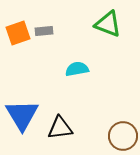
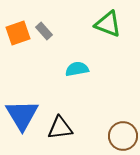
gray rectangle: rotated 54 degrees clockwise
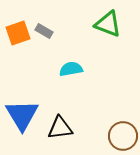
gray rectangle: rotated 18 degrees counterclockwise
cyan semicircle: moved 6 px left
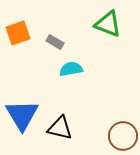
gray rectangle: moved 11 px right, 11 px down
black triangle: rotated 20 degrees clockwise
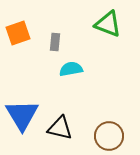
gray rectangle: rotated 66 degrees clockwise
brown circle: moved 14 px left
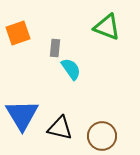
green triangle: moved 1 px left, 3 px down
gray rectangle: moved 6 px down
cyan semicircle: rotated 65 degrees clockwise
brown circle: moved 7 px left
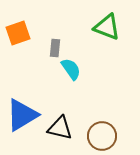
blue triangle: rotated 30 degrees clockwise
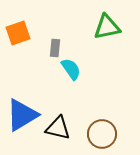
green triangle: rotated 32 degrees counterclockwise
black triangle: moved 2 px left
brown circle: moved 2 px up
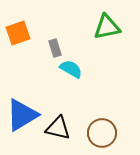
gray rectangle: rotated 24 degrees counterclockwise
cyan semicircle: rotated 25 degrees counterclockwise
brown circle: moved 1 px up
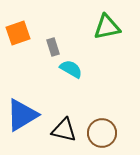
gray rectangle: moved 2 px left, 1 px up
black triangle: moved 6 px right, 2 px down
